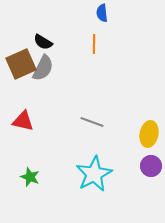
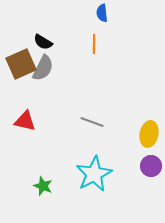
red triangle: moved 2 px right
green star: moved 13 px right, 9 px down
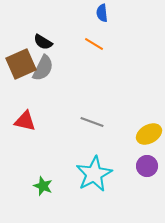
orange line: rotated 60 degrees counterclockwise
yellow ellipse: rotated 50 degrees clockwise
purple circle: moved 4 px left
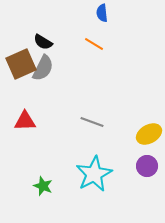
red triangle: rotated 15 degrees counterclockwise
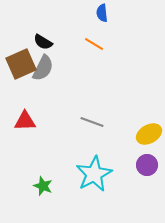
purple circle: moved 1 px up
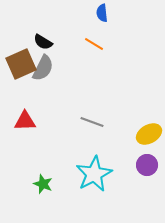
green star: moved 2 px up
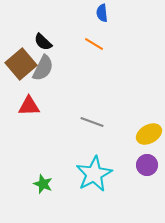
black semicircle: rotated 12 degrees clockwise
brown square: rotated 16 degrees counterclockwise
red triangle: moved 4 px right, 15 px up
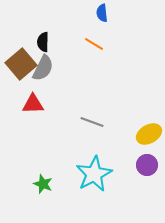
black semicircle: rotated 48 degrees clockwise
red triangle: moved 4 px right, 2 px up
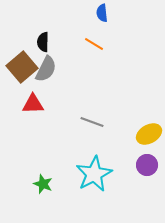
brown square: moved 1 px right, 3 px down
gray semicircle: moved 3 px right, 1 px down
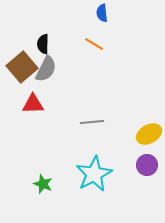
black semicircle: moved 2 px down
gray line: rotated 25 degrees counterclockwise
